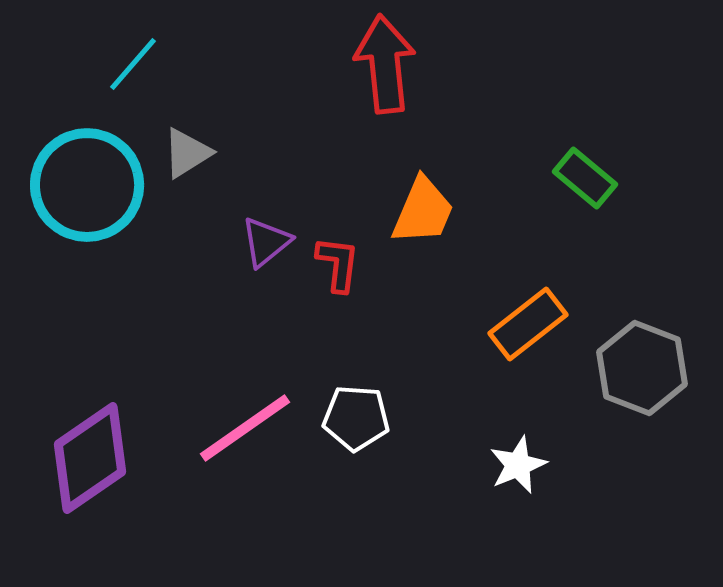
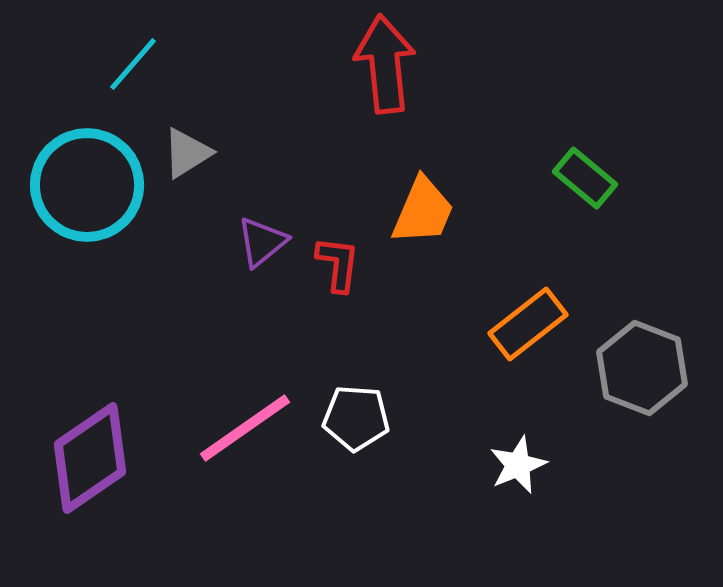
purple triangle: moved 4 px left
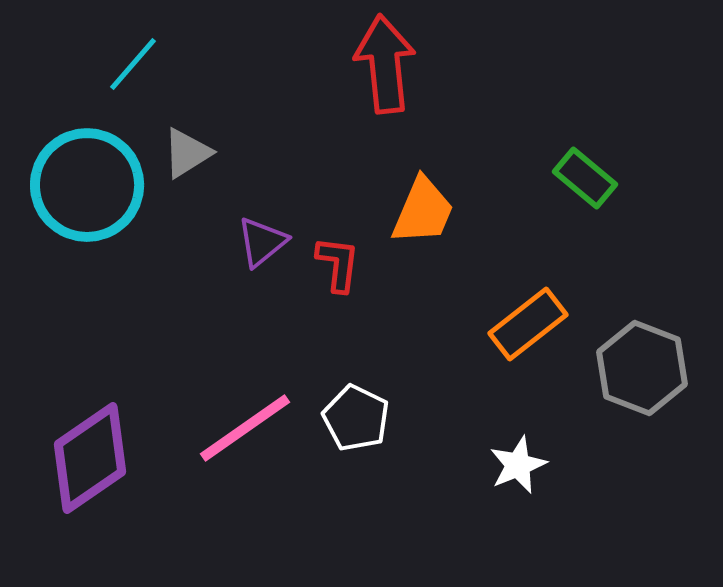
white pentagon: rotated 22 degrees clockwise
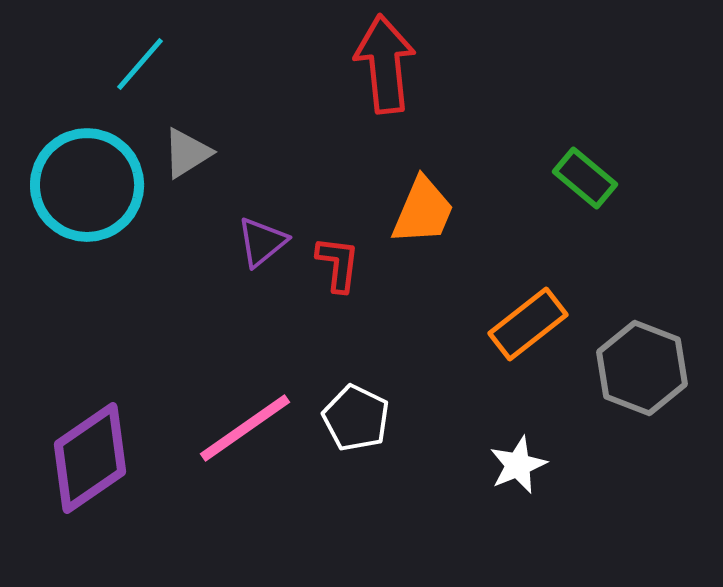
cyan line: moved 7 px right
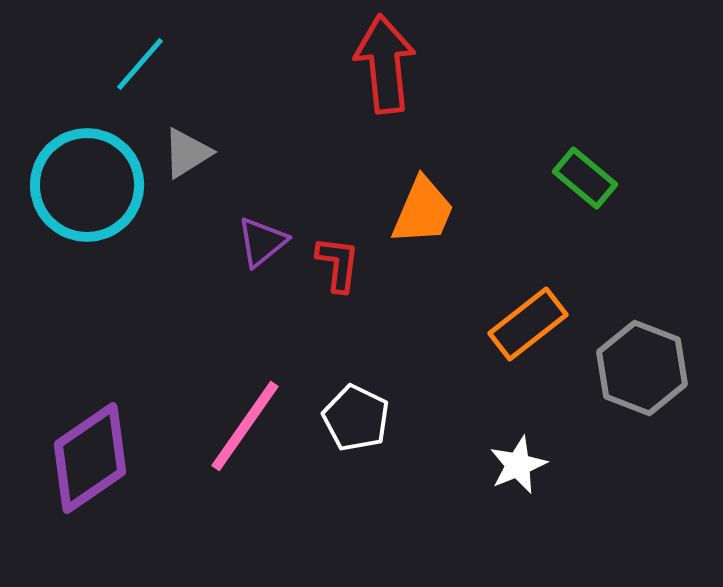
pink line: moved 2 px up; rotated 20 degrees counterclockwise
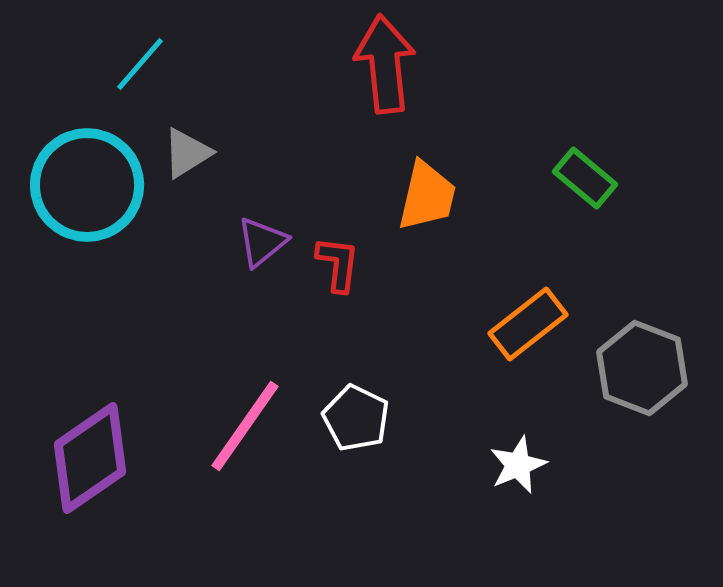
orange trapezoid: moved 4 px right, 15 px up; rotated 10 degrees counterclockwise
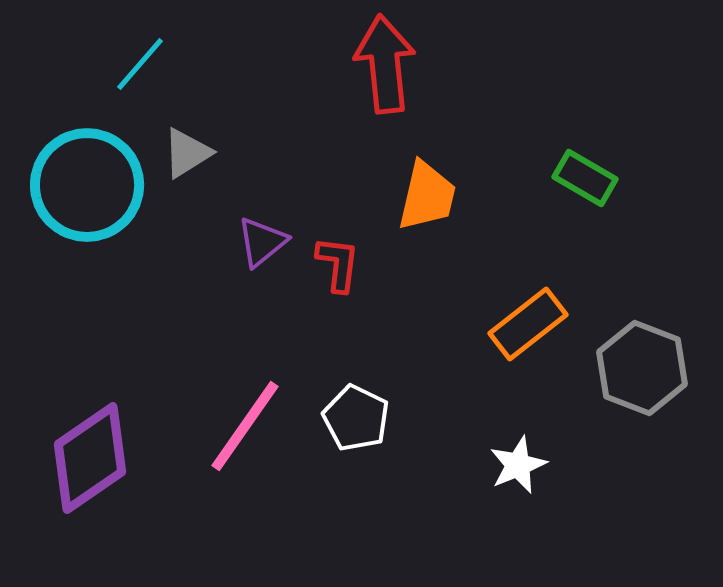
green rectangle: rotated 10 degrees counterclockwise
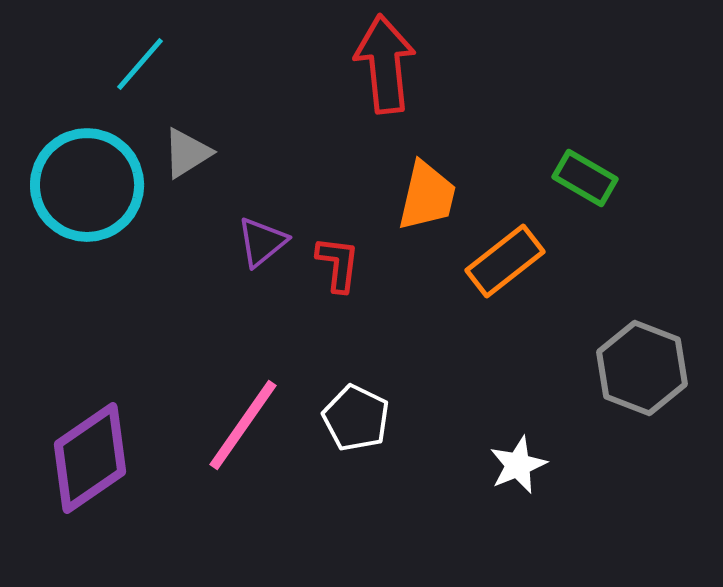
orange rectangle: moved 23 px left, 63 px up
pink line: moved 2 px left, 1 px up
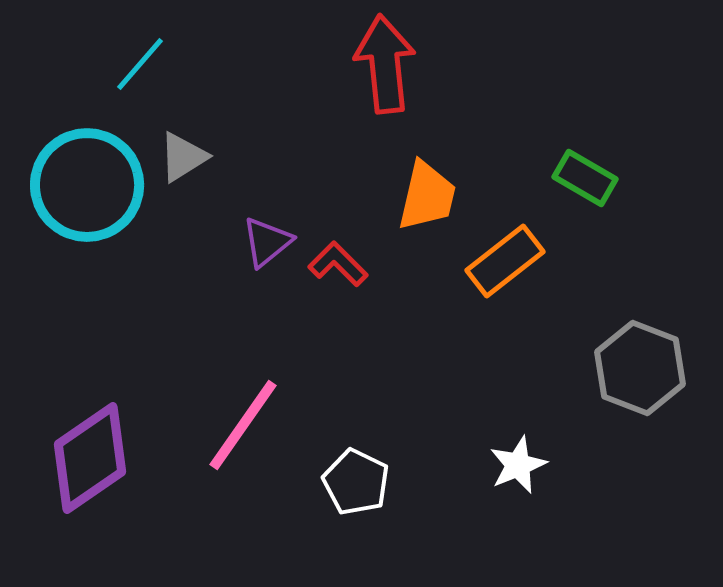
gray triangle: moved 4 px left, 4 px down
purple triangle: moved 5 px right
red L-shape: rotated 52 degrees counterclockwise
gray hexagon: moved 2 px left
white pentagon: moved 64 px down
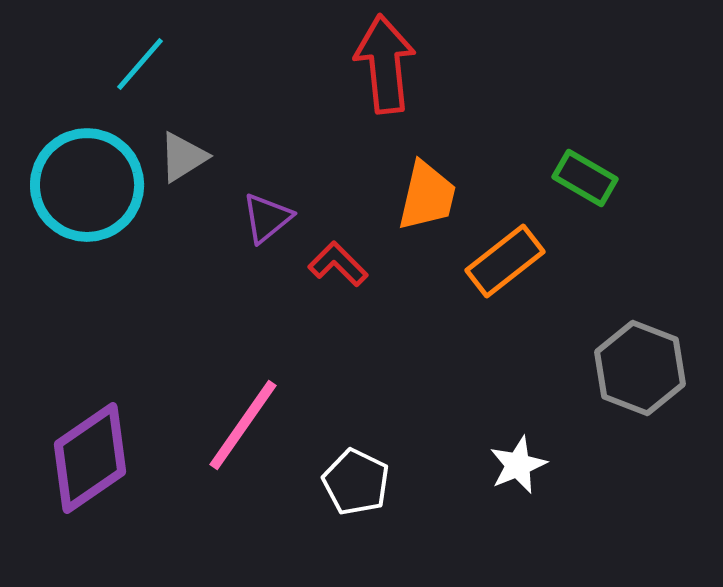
purple triangle: moved 24 px up
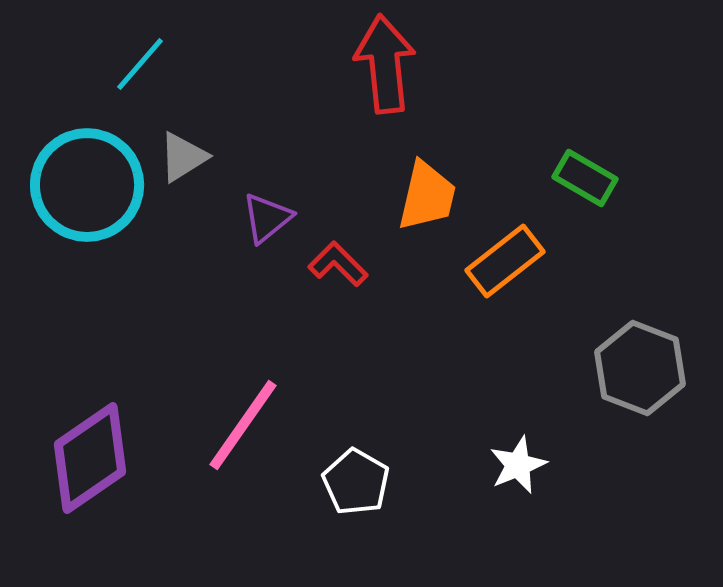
white pentagon: rotated 4 degrees clockwise
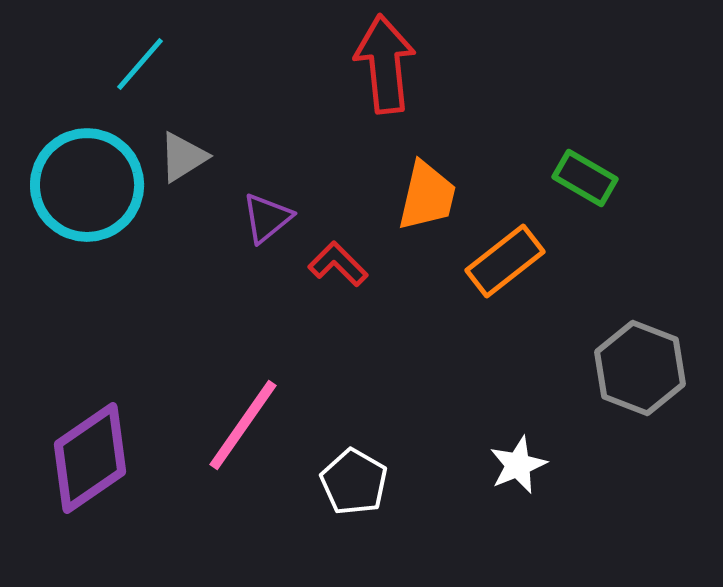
white pentagon: moved 2 px left
